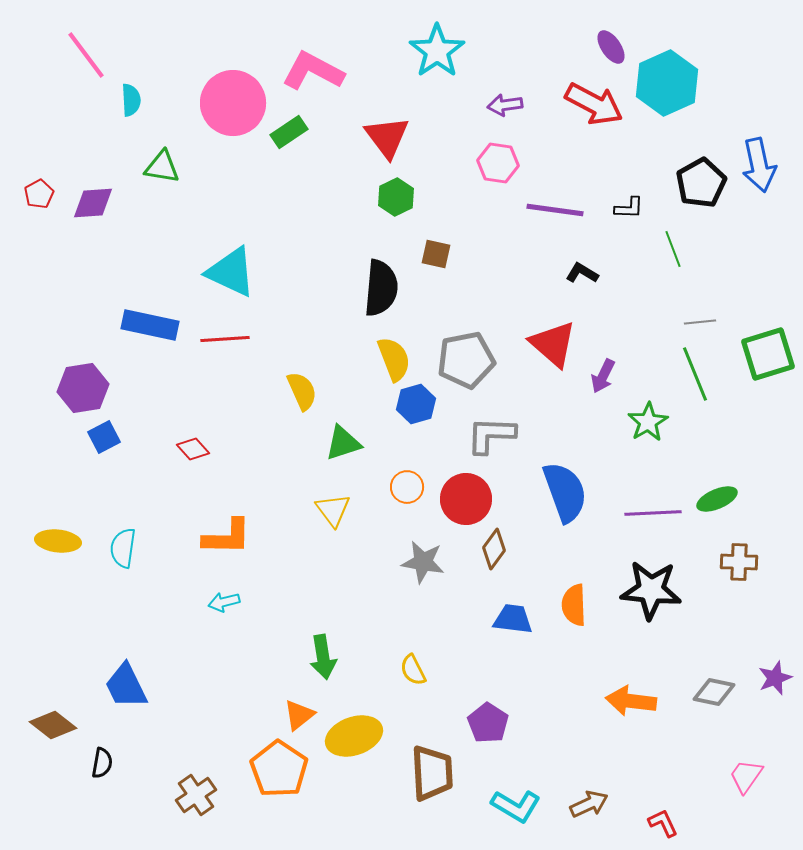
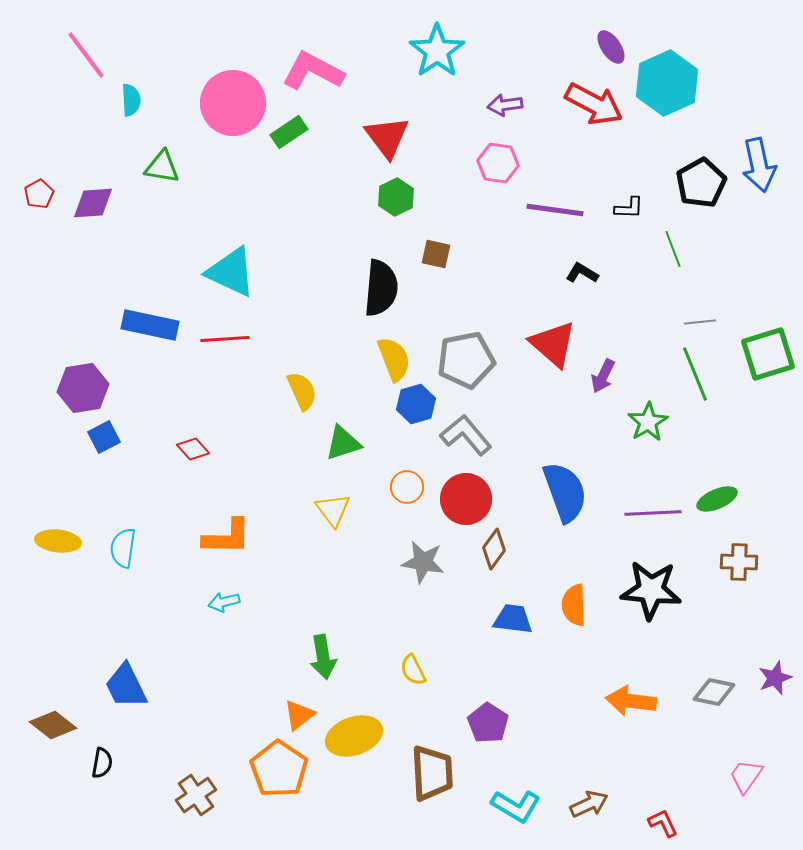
gray L-shape at (491, 435): moved 25 px left; rotated 48 degrees clockwise
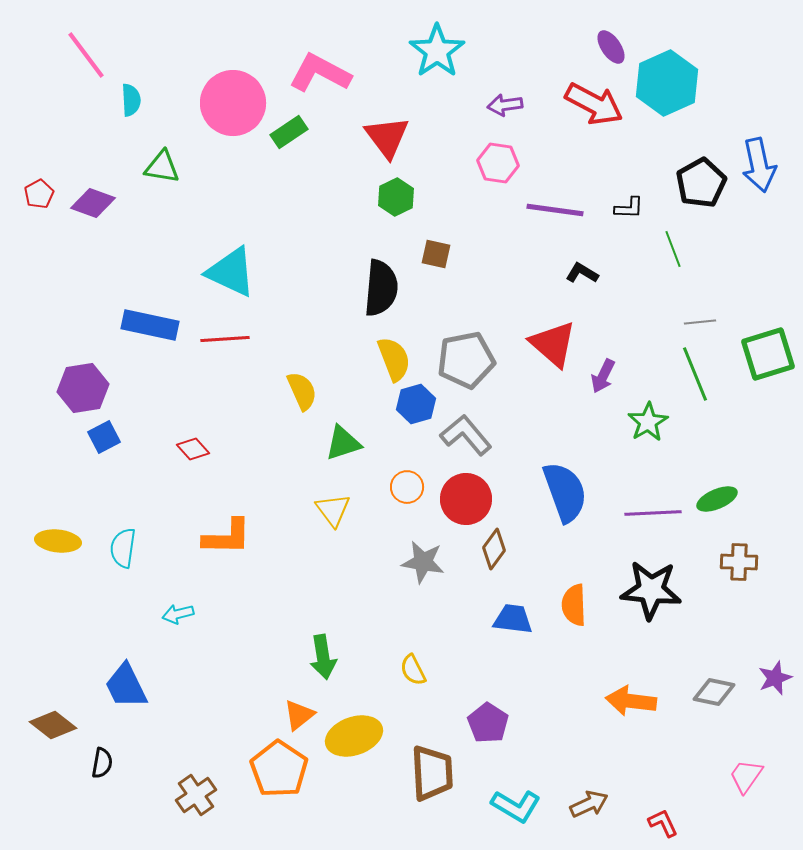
pink L-shape at (313, 71): moved 7 px right, 2 px down
purple diamond at (93, 203): rotated 24 degrees clockwise
cyan arrow at (224, 602): moved 46 px left, 12 px down
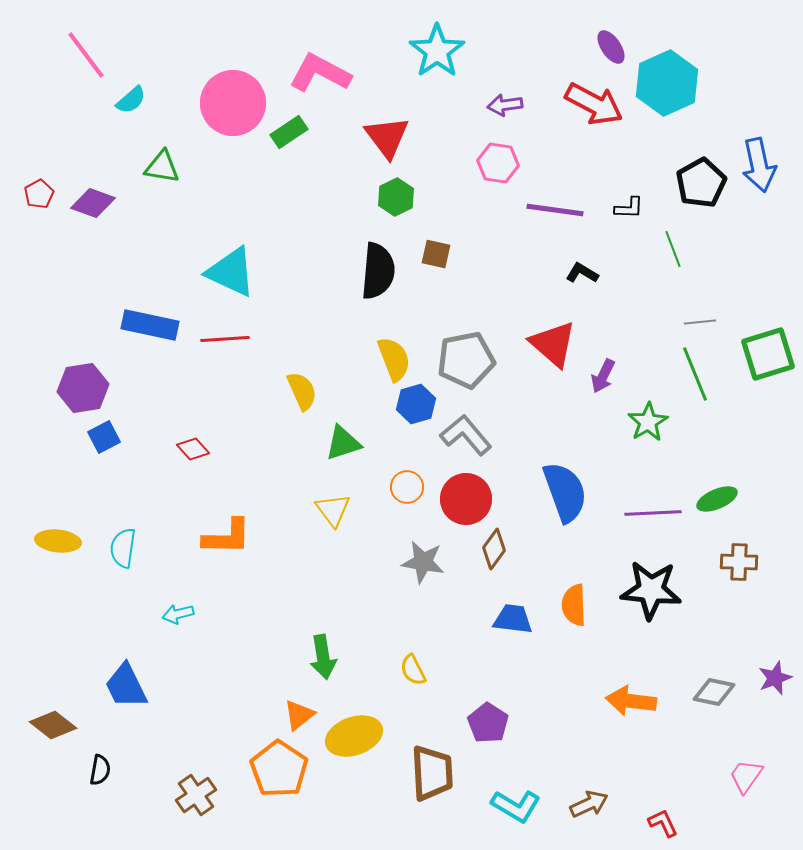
cyan semicircle at (131, 100): rotated 52 degrees clockwise
black semicircle at (381, 288): moved 3 px left, 17 px up
black semicircle at (102, 763): moved 2 px left, 7 px down
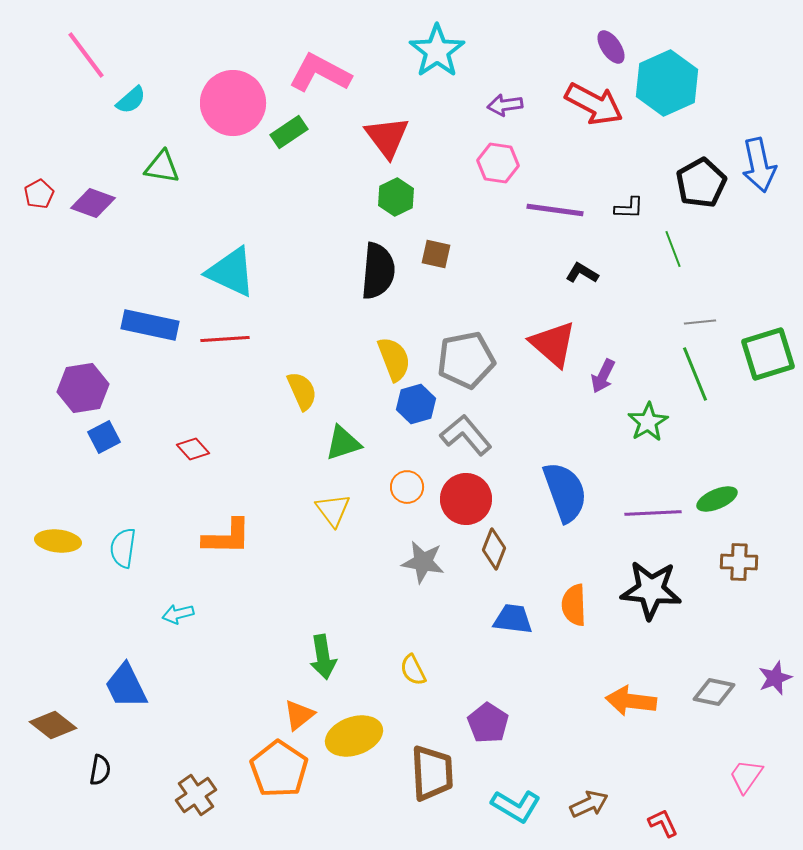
brown diamond at (494, 549): rotated 15 degrees counterclockwise
